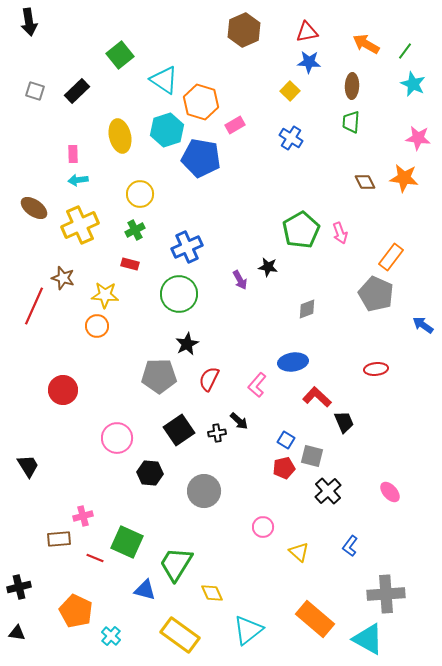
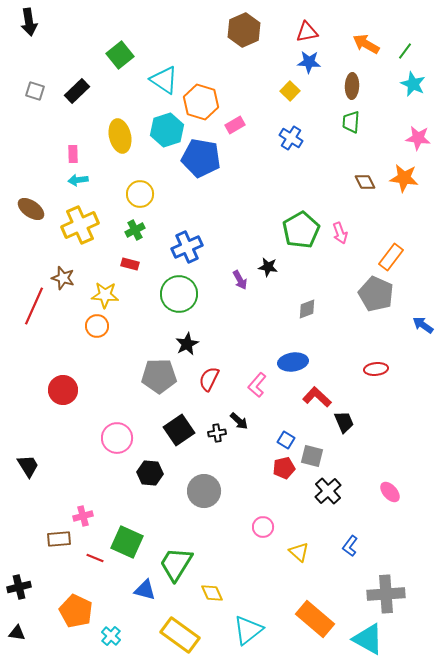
brown ellipse at (34, 208): moved 3 px left, 1 px down
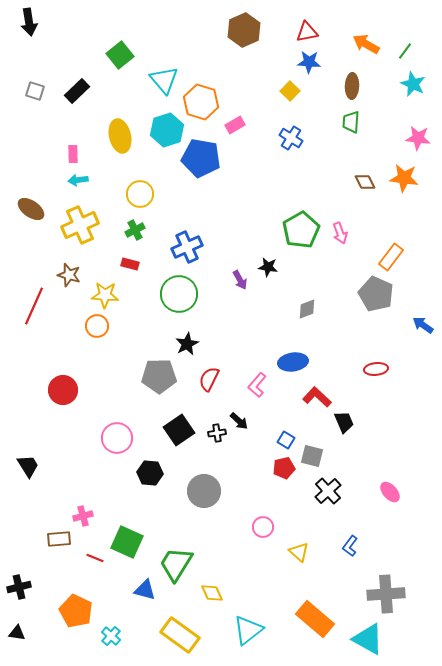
cyan triangle at (164, 80): rotated 16 degrees clockwise
brown star at (63, 278): moved 6 px right, 3 px up
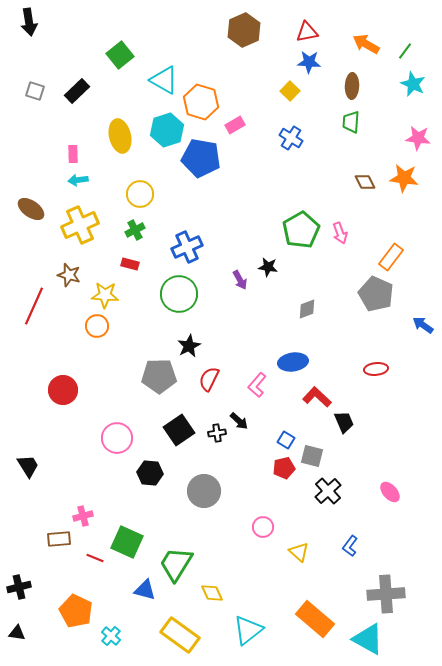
cyan triangle at (164, 80): rotated 20 degrees counterclockwise
black star at (187, 344): moved 2 px right, 2 px down
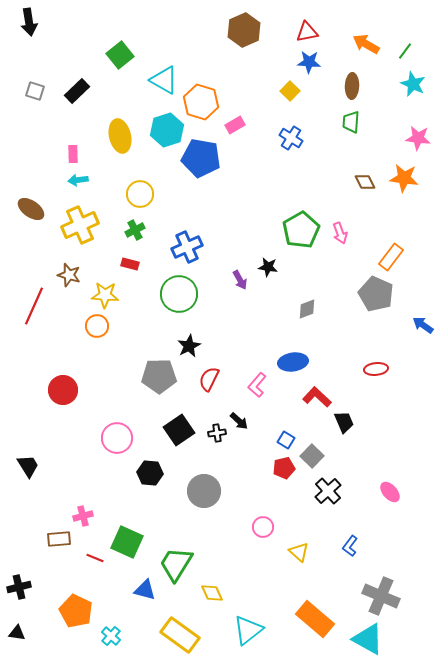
gray square at (312, 456): rotated 30 degrees clockwise
gray cross at (386, 594): moved 5 px left, 2 px down; rotated 27 degrees clockwise
